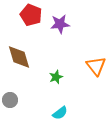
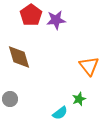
red pentagon: rotated 15 degrees clockwise
purple star: moved 4 px left, 4 px up
orange triangle: moved 7 px left
green star: moved 23 px right, 22 px down
gray circle: moved 1 px up
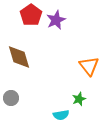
purple star: rotated 18 degrees counterclockwise
gray circle: moved 1 px right, 1 px up
cyan semicircle: moved 1 px right, 2 px down; rotated 28 degrees clockwise
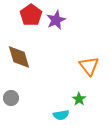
green star: rotated 16 degrees counterclockwise
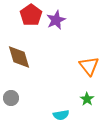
green star: moved 8 px right
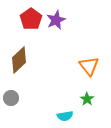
red pentagon: moved 4 px down
brown diamond: moved 3 px down; rotated 64 degrees clockwise
cyan semicircle: moved 4 px right, 1 px down
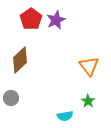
brown diamond: moved 1 px right
green star: moved 1 px right, 2 px down
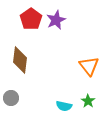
brown diamond: rotated 40 degrees counterclockwise
cyan semicircle: moved 1 px left, 10 px up; rotated 21 degrees clockwise
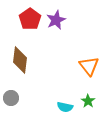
red pentagon: moved 1 px left
cyan semicircle: moved 1 px right, 1 px down
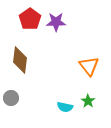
purple star: moved 2 px down; rotated 24 degrees clockwise
